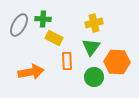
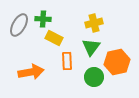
orange hexagon: rotated 15 degrees counterclockwise
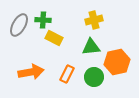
green cross: moved 1 px down
yellow cross: moved 3 px up
green triangle: rotated 48 degrees clockwise
orange rectangle: moved 13 px down; rotated 30 degrees clockwise
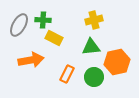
orange arrow: moved 12 px up
